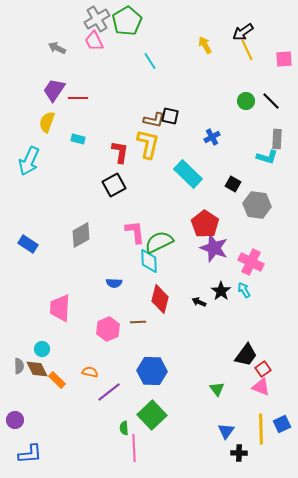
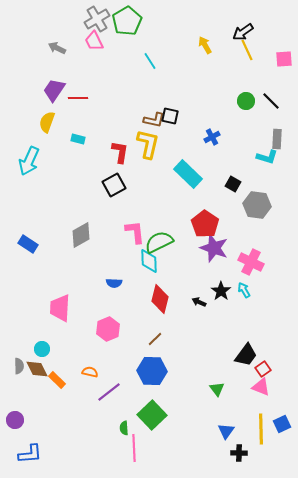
brown line at (138, 322): moved 17 px right, 17 px down; rotated 42 degrees counterclockwise
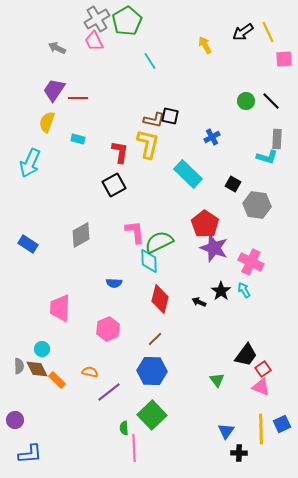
yellow line at (247, 50): moved 21 px right, 18 px up
cyan arrow at (29, 161): moved 1 px right, 2 px down
green triangle at (217, 389): moved 9 px up
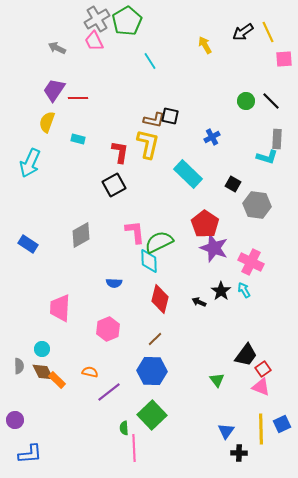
brown diamond at (37, 369): moved 6 px right, 3 px down
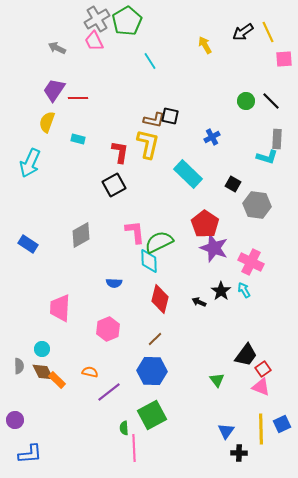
green square at (152, 415): rotated 16 degrees clockwise
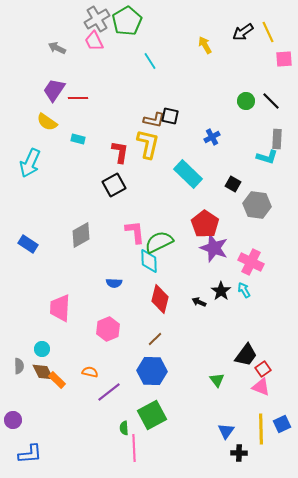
yellow semicircle at (47, 122): rotated 75 degrees counterclockwise
purple circle at (15, 420): moved 2 px left
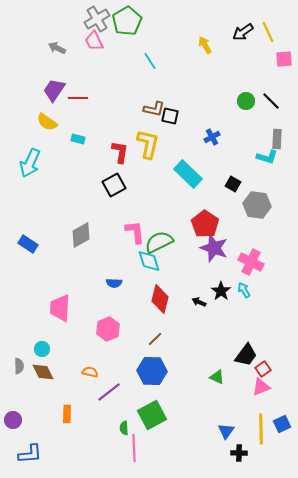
brown L-shape at (154, 120): moved 11 px up
cyan diamond at (149, 261): rotated 15 degrees counterclockwise
orange rectangle at (57, 380): moved 10 px right, 34 px down; rotated 48 degrees clockwise
green triangle at (217, 380): moved 3 px up; rotated 28 degrees counterclockwise
pink triangle at (261, 387): rotated 42 degrees counterclockwise
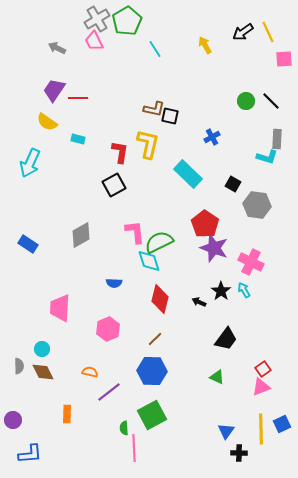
cyan line at (150, 61): moved 5 px right, 12 px up
black trapezoid at (246, 355): moved 20 px left, 16 px up
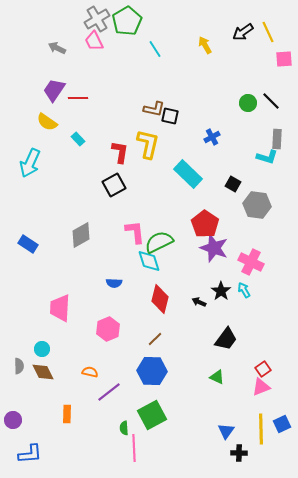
green circle at (246, 101): moved 2 px right, 2 px down
cyan rectangle at (78, 139): rotated 32 degrees clockwise
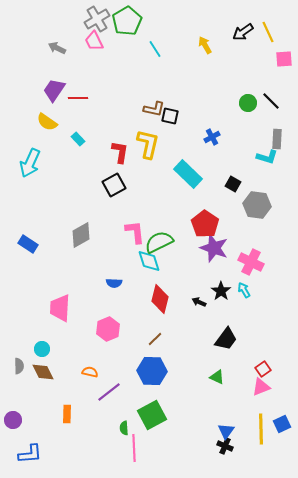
black cross at (239, 453): moved 14 px left, 7 px up; rotated 21 degrees clockwise
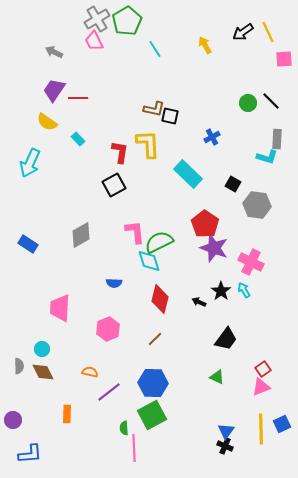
gray arrow at (57, 48): moved 3 px left, 4 px down
yellow L-shape at (148, 144): rotated 16 degrees counterclockwise
blue hexagon at (152, 371): moved 1 px right, 12 px down
